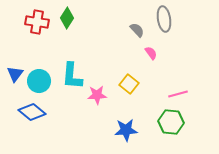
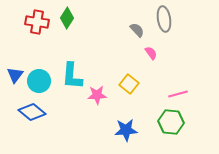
blue triangle: moved 1 px down
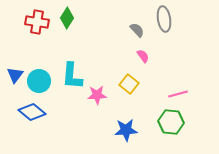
pink semicircle: moved 8 px left, 3 px down
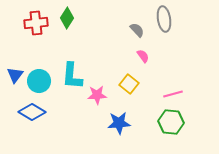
red cross: moved 1 px left, 1 px down; rotated 15 degrees counterclockwise
pink line: moved 5 px left
blue diamond: rotated 8 degrees counterclockwise
blue star: moved 7 px left, 7 px up
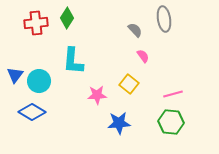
gray semicircle: moved 2 px left
cyan L-shape: moved 1 px right, 15 px up
